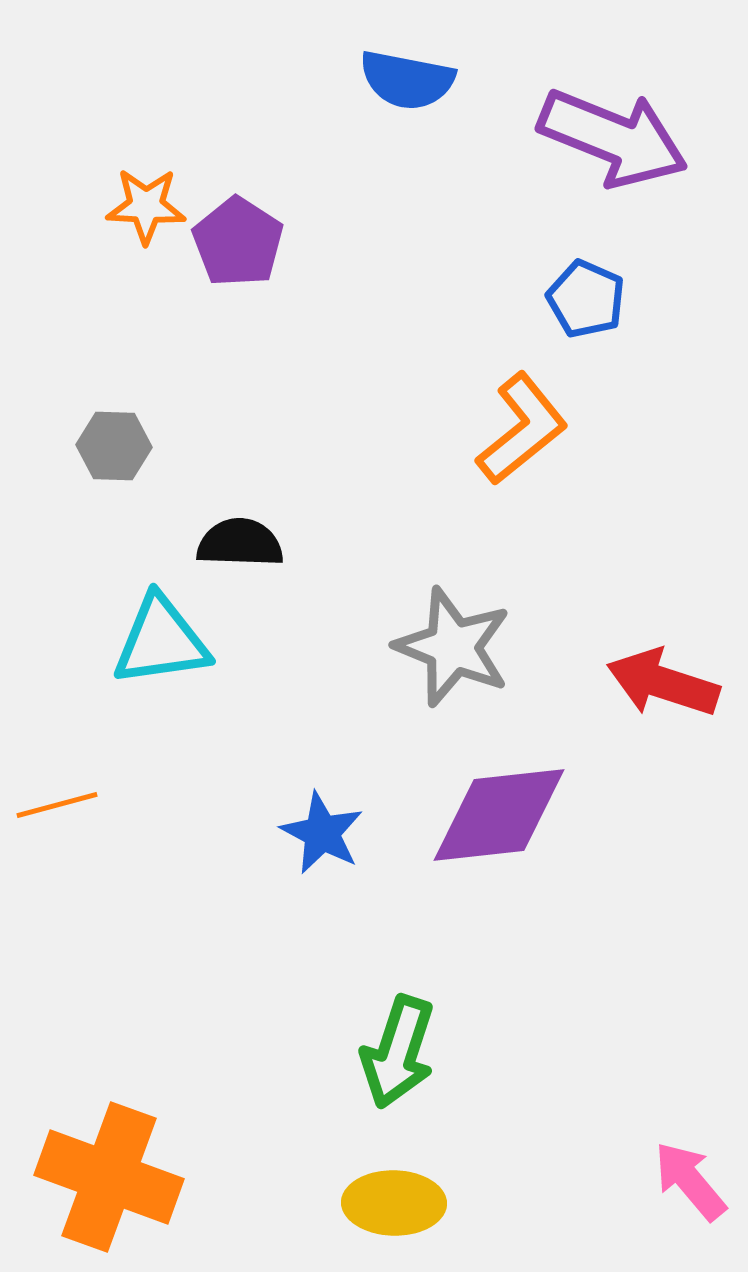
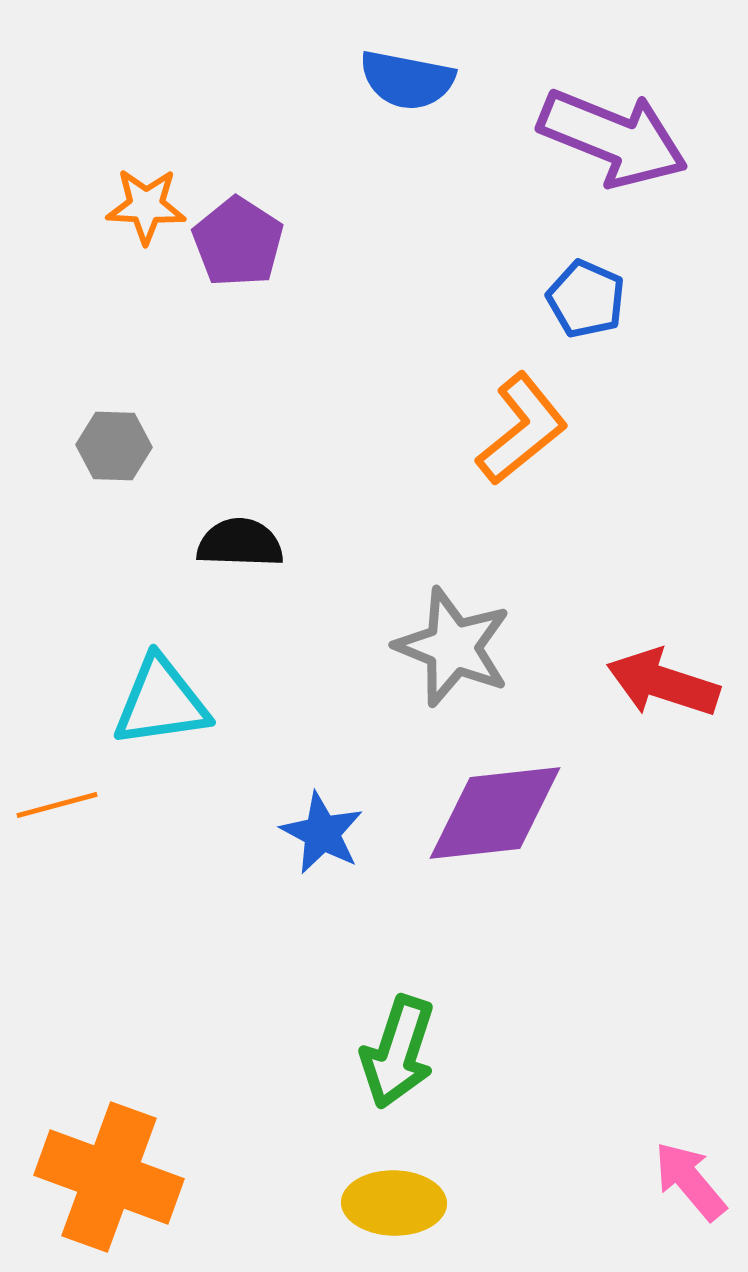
cyan triangle: moved 61 px down
purple diamond: moved 4 px left, 2 px up
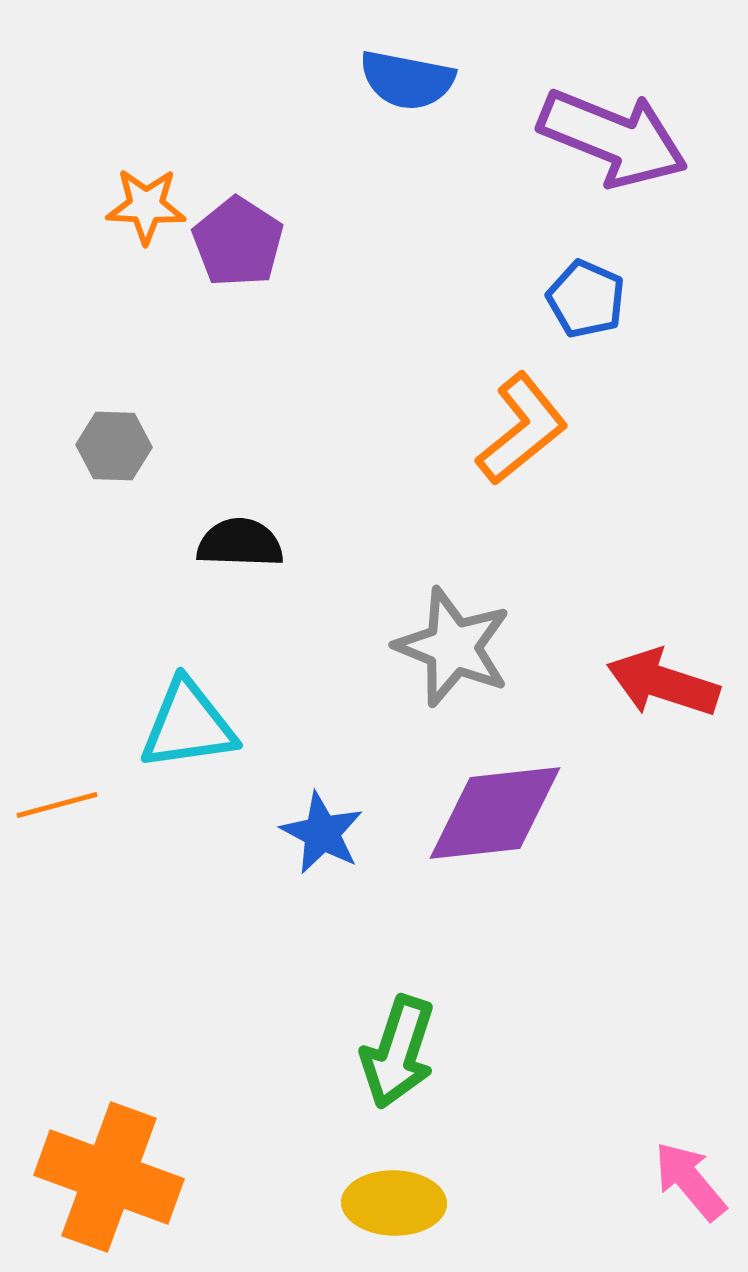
cyan triangle: moved 27 px right, 23 px down
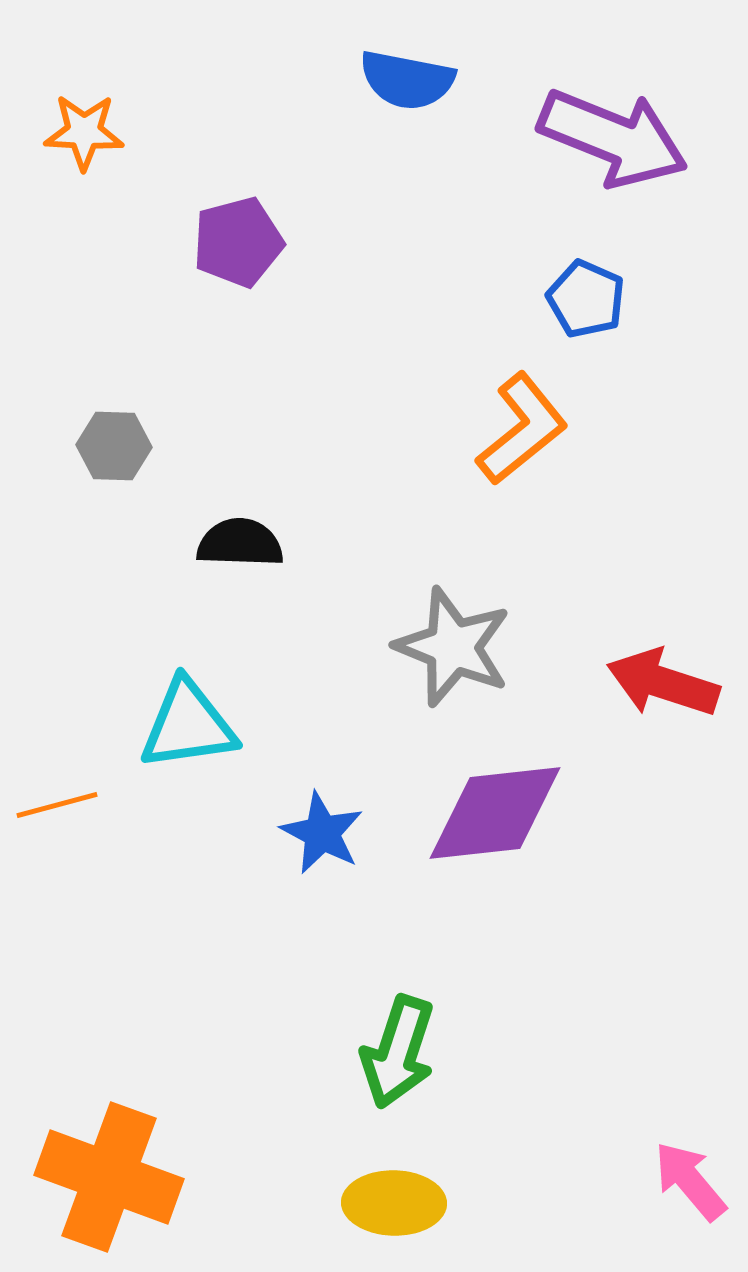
orange star: moved 62 px left, 74 px up
purple pentagon: rotated 24 degrees clockwise
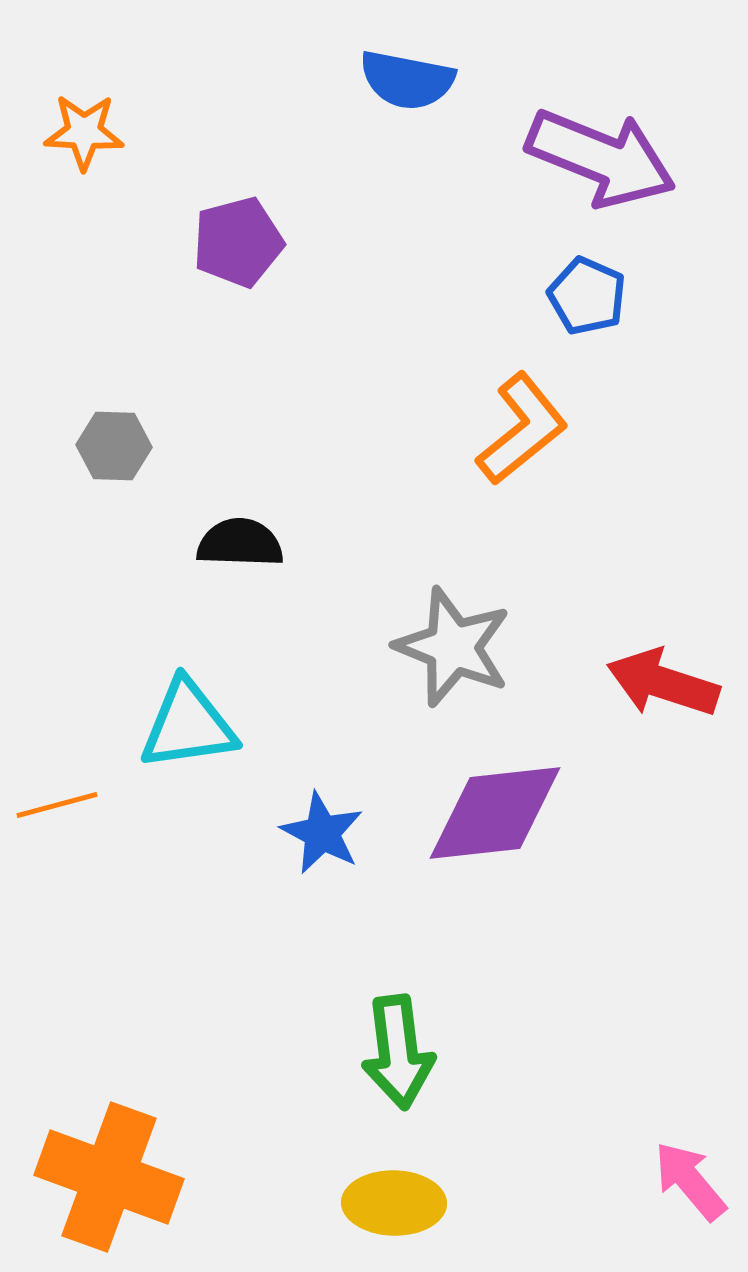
purple arrow: moved 12 px left, 20 px down
blue pentagon: moved 1 px right, 3 px up
green arrow: rotated 25 degrees counterclockwise
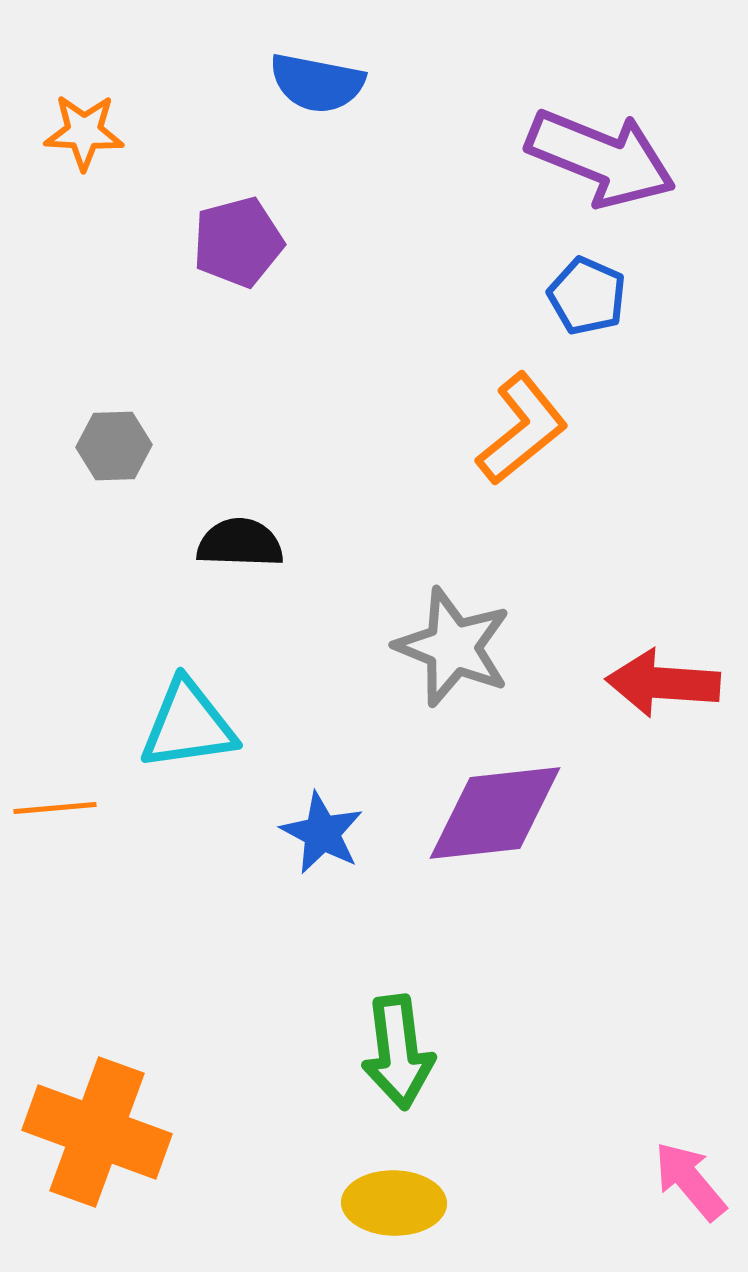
blue semicircle: moved 90 px left, 3 px down
gray hexagon: rotated 4 degrees counterclockwise
red arrow: rotated 14 degrees counterclockwise
orange line: moved 2 px left, 3 px down; rotated 10 degrees clockwise
orange cross: moved 12 px left, 45 px up
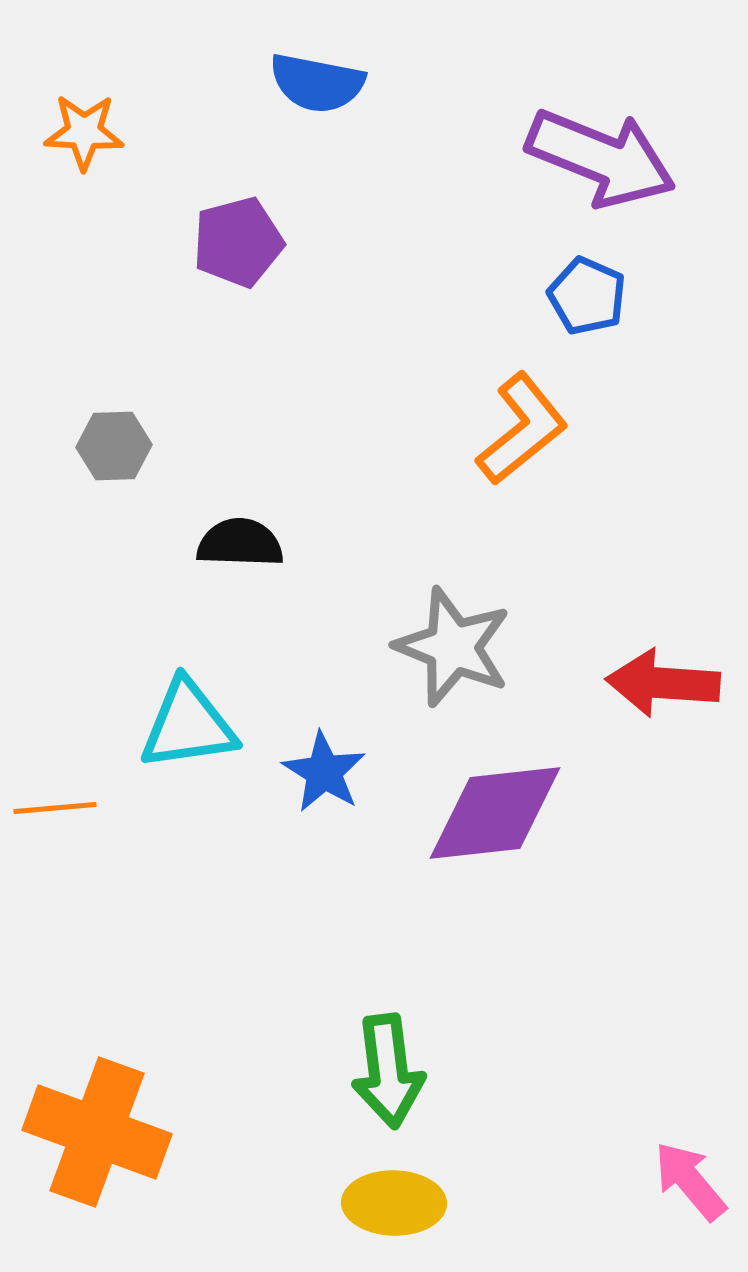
blue star: moved 2 px right, 61 px up; rotated 4 degrees clockwise
green arrow: moved 10 px left, 19 px down
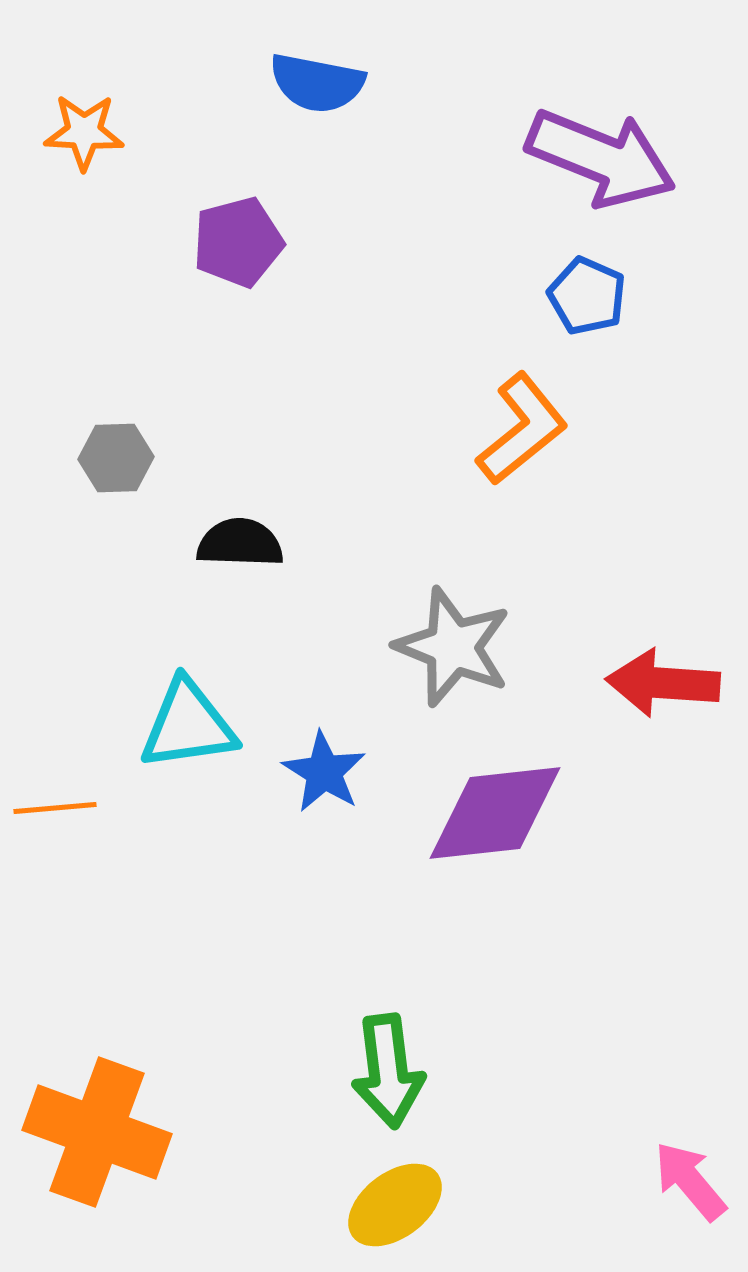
gray hexagon: moved 2 px right, 12 px down
yellow ellipse: moved 1 px right, 2 px down; rotated 38 degrees counterclockwise
